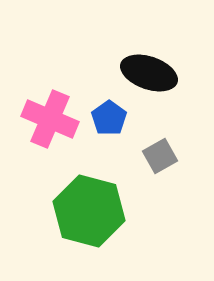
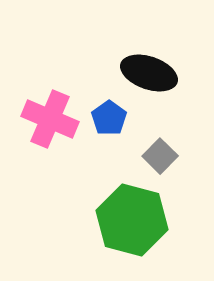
gray square: rotated 16 degrees counterclockwise
green hexagon: moved 43 px right, 9 px down
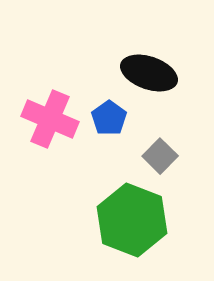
green hexagon: rotated 6 degrees clockwise
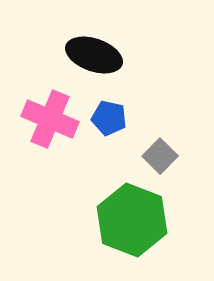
black ellipse: moved 55 px left, 18 px up
blue pentagon: rotated 24 degrees counterclockwise
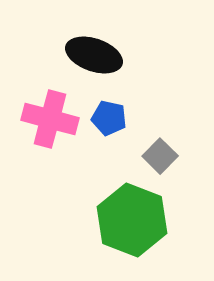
pink cross: rotated 8 degrees counterclockwise
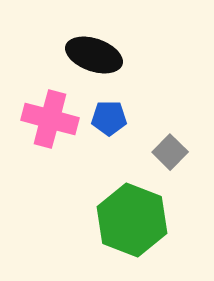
blue pentagon: rotated 12 degrees counterclockwise
gray square: moved 10 px right, 4 px up
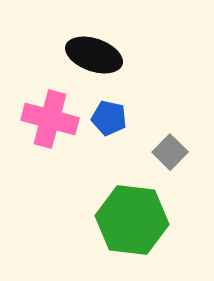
blue pentagon: rotated 12 degrees clockwise
green hexagon: rotated 14 degrees counterclockwise
